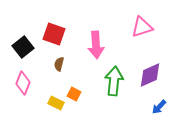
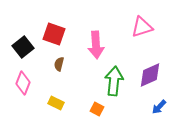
orange square: moved 23 px right, 15 px down
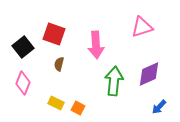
purple diamond: moved 1 px left, 1 px up
orange square: moved 19 px left, 1 px up
